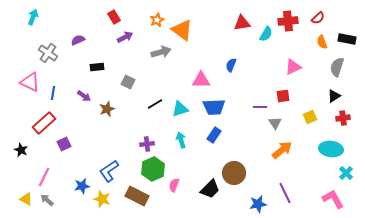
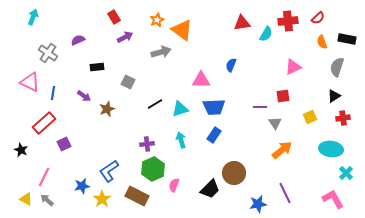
yellow star at (102, 199): rotated 18 degrees clockwise
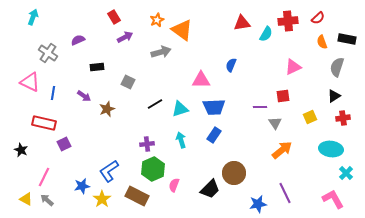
red rectangle at (44, 123): rotated 55 degrees clockwise
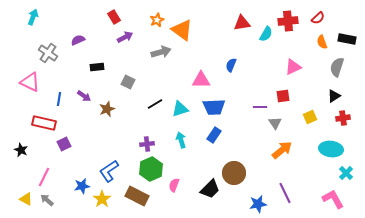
blue line at (53, 93): moved 6 px right, 6 px down
green hexagon at (153, 169): moved 2 px left
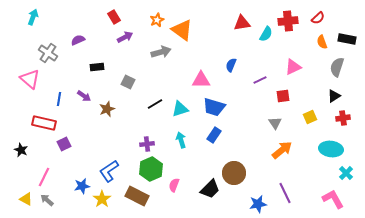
pink triangle at (30, 82): moved 3 px up; rotated 15 degrees clockwise
blue trapezoid at (214, 107): rotated 20 degrees clockwise
purple line at (260, 107): moved 27 px up; rotated 24 degrees counterclockwise
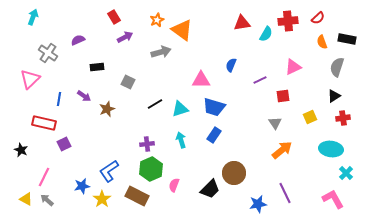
pink triangle at (30, 79): rotated 35 degrees clockwise
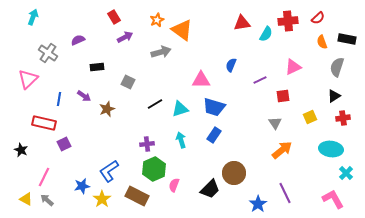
pink triangle at (30, 79): moved 2 px left
green hexagon at (151, 169): moved 3 px right
blue star at (258, 204): rotated 24 degrees counterclockwise
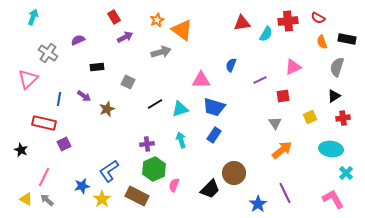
red semicircle at (318, 18): rotated 72 degrees clockwise
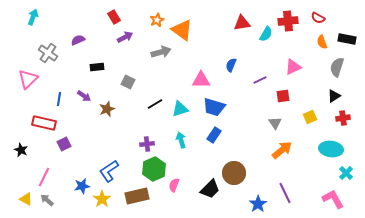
brown rectangle at (137, 196): rotated 40 degrees counterclockwise
